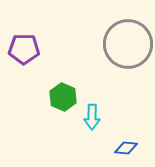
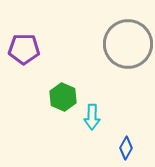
blue diamond: rotated 65 degrees counterclockwise
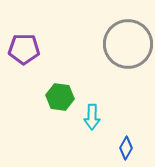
green hexagon: moved 3 px left; rotated 16 degrees counterclockwise
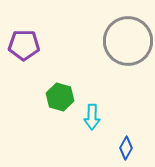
gray circle: moved 3 px up
purple pentagon: moved 4 px up
green hexagon: rotated 8 degrees clockwise
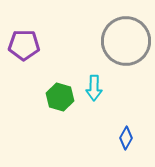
gray circle: moved 2 px left
cyan arrow: moved 2 px right, 29 px up
blue diamond: moved 10 px up
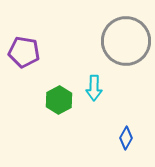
purple pentagon: moved 7 px down; rotated 8 degrees clockwise
green hexagon: moved 1 px left, 3 px down; rotated 16 degrees clockwise
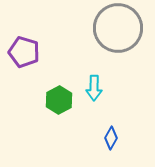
gray circle: moved 8 px left, 13 px up
purple pentagon: rotated 8 degrees clockwise
blue diamond: moved 15 px left
